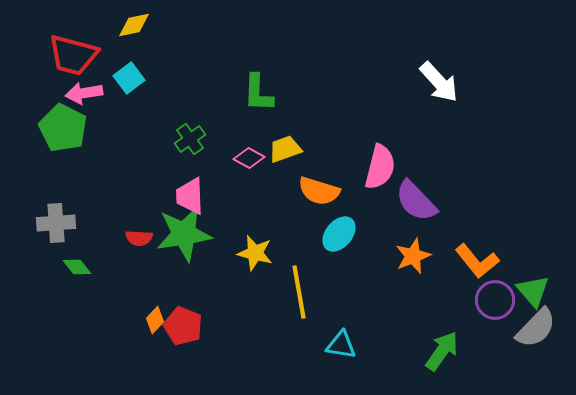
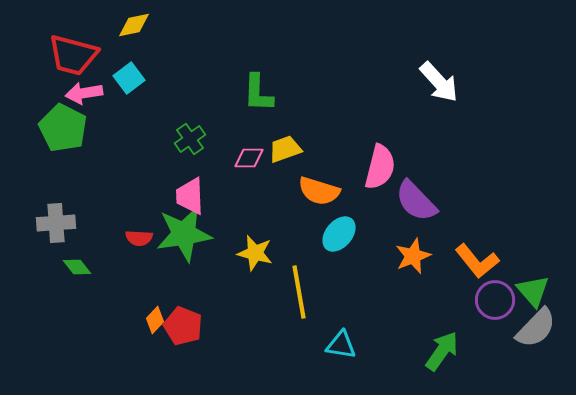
pink diamond: rotated 28 degrees counterclockwise
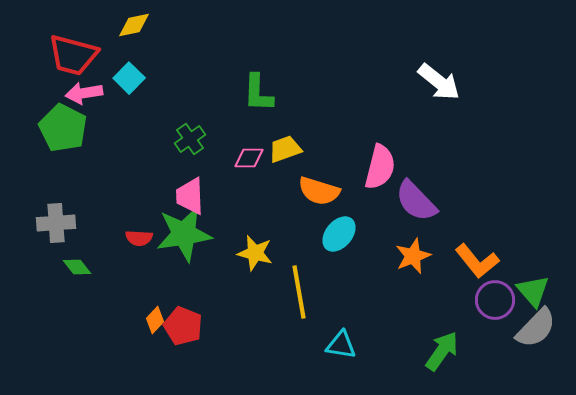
cyan square: rotated 8 degrees counterclockwise
white arrow: rotated 9 degrees counterclockwise
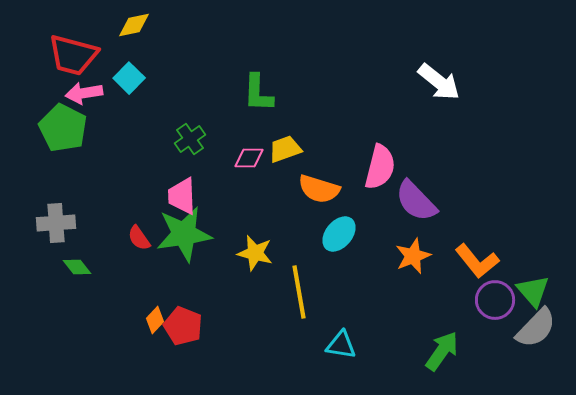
orange semicircle: moved 2 px up
pink trapezoid: moved 8 px left
red semicircle: rotated 52 degrees clockwise
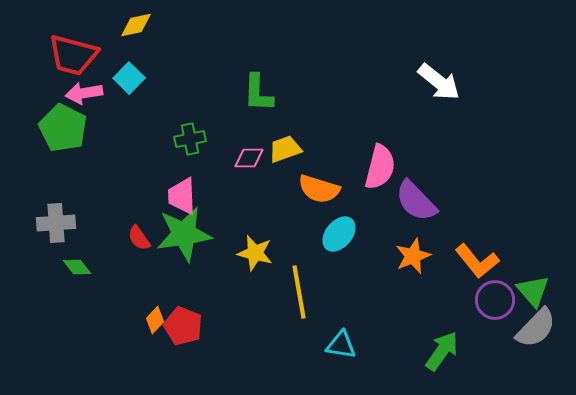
yellow diamond: moved 2 px right
green cross: rotated 24 degrees clockwise
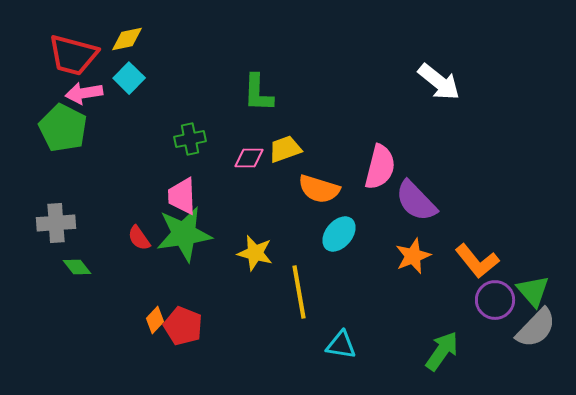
yellow diamond: moved 9 px left, 14 px down
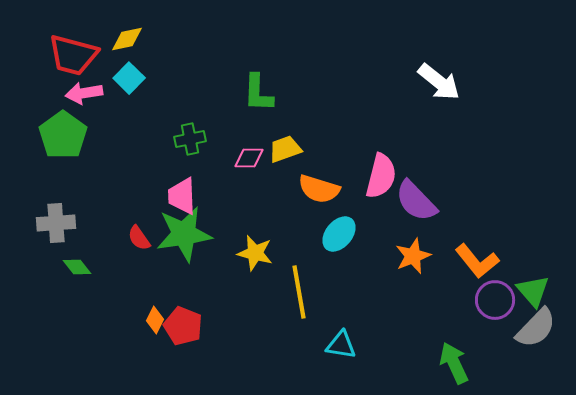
green pentagon: moved 7 px down; rotated 9 degrees clockwise
pink semicircle: moved 1 px right, 9 px down
orange diamond: rotated 16 degrees counterclockwise
green arrow: moved 12 px right, 12 px down; rotated 60 degrees counterclockwise
